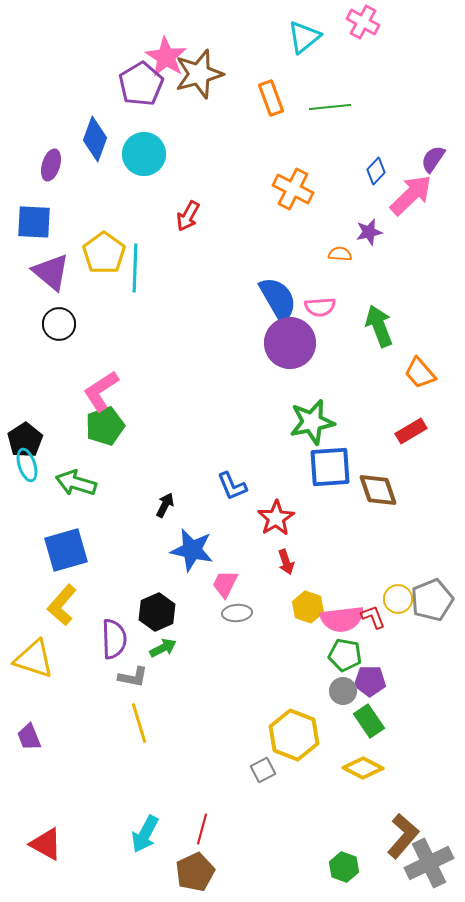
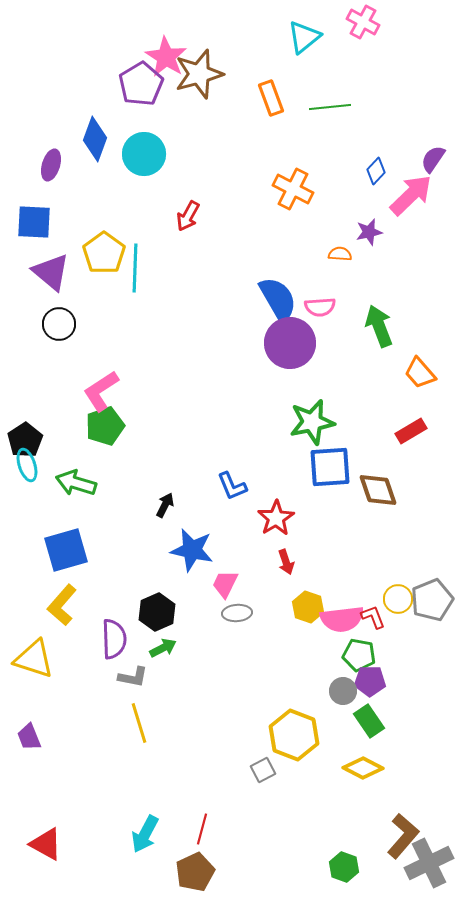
green pentagon at (345, 655): moved 14 px right
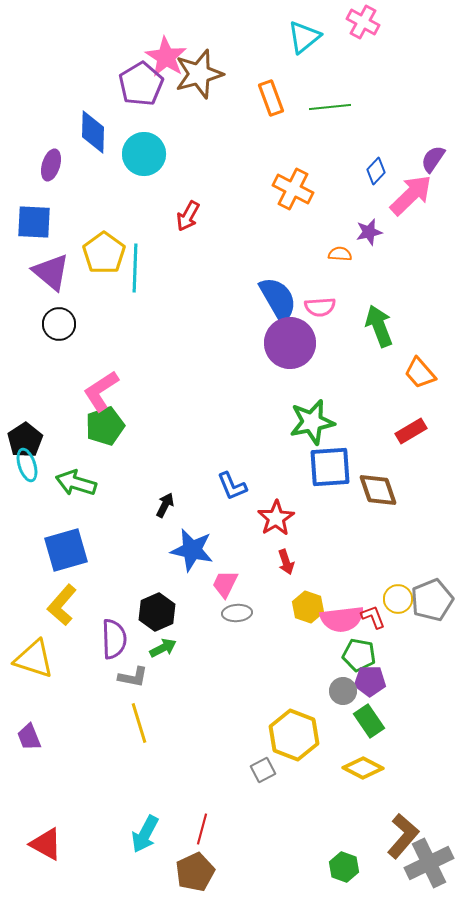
blue diamond at (95, 139): moved 2 px left, 7 px up; rotated 18 degrees counterclockwise
